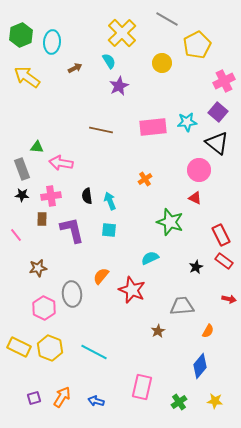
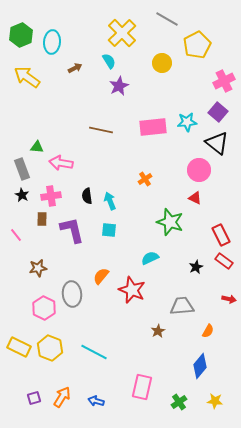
black star at (22, 195): rotated 24 degrees clockwise
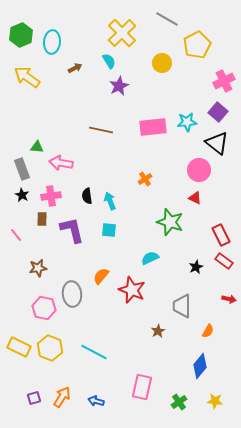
gray trapezoid at (182, 306): rotated 85 degrees counterclockwise
pink hexagon at (44, 308): rotated 15 degrees counterclockwise
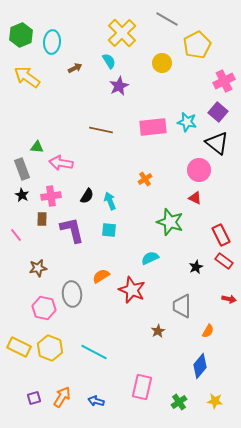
cyan star at (187, 122): rotated 18 degrees clockwise
black semicircle at (87, 196): rotated 140 degrees counterclockwise
orange semicircle at (101, 276): rotated 18 degrees clockwise
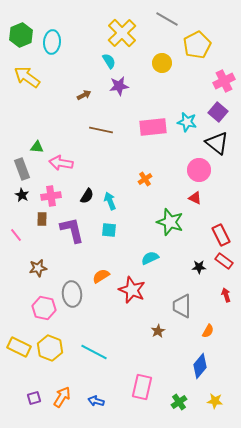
brown arrow at (75, 68): moved 9 px right, 27 px down
purple star at (119, 86): rotated 18 degrees clockwise
black star at (196, 267): moved 3 px right; rotated 24 degrees clockwise
red arrow at (229, 299): moved 3 px left, 4 px up; rotated 120 degrees counterclockwise
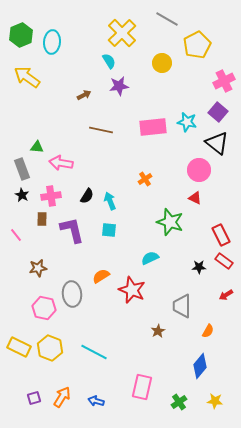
red arrow at (226, 295): rotated 104 degrees counterclockwise
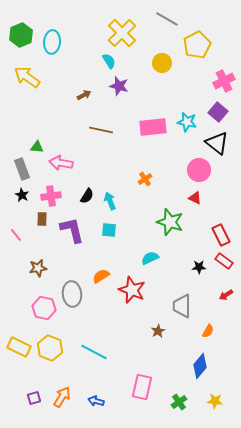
purple star at (119, 86): rotated 24 degrees clockwise
